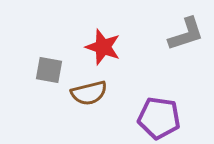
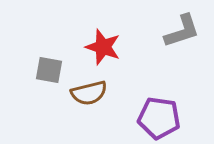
gray L-shape: moved 4 px left, 3 px up
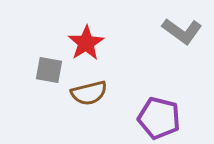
gray L-shape: rotated 54 degrees clockwise
red star: moved 17 px left, 4 px up; rotated 21 degrees clockwise
purple pentagon: rotated 6 degrees clockwise
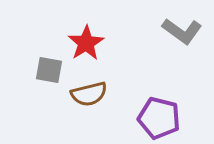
brown semicircle: moved 1 px down
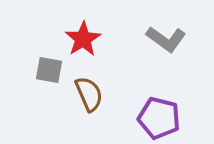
gray L-shape: moved 16 px left, 8 px down
red star: moved 3 px left, 4 px up
brown semicircle: rotated 99 degrees counterclockwise
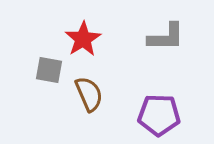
gray L-shape: moved 2 px up; rotated 36 degrees counterclockwise
purple pentagon: moved 3 px up; rotated 12 degrees counterclockwise
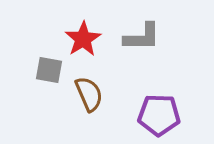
gray L-shape: moved 24 px left
